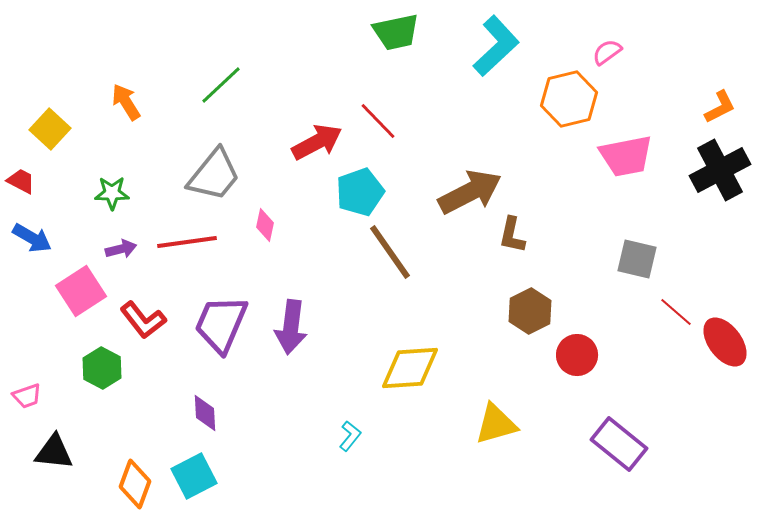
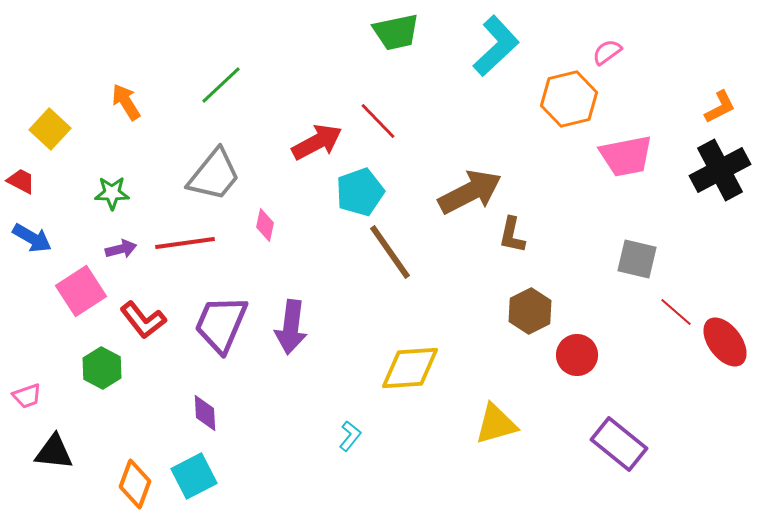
red line at (187, 242): moved 2 px left, 1 px down
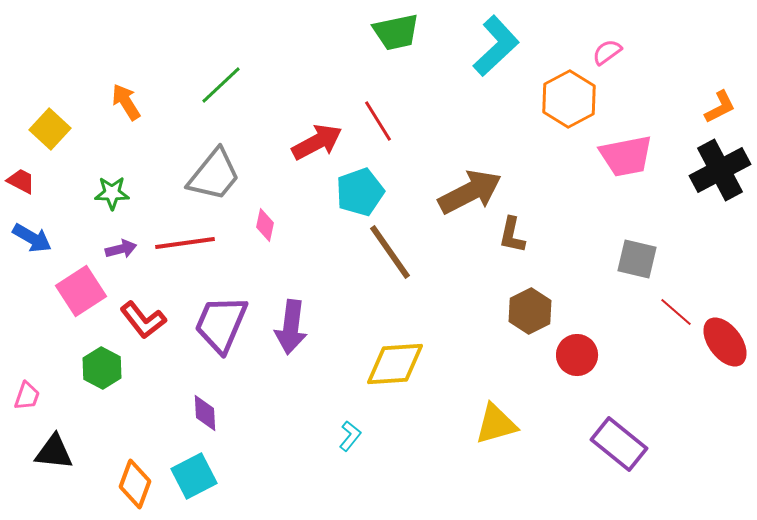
orange hexagon at (569, 99): rotated 14 degrees counterclockwise
red line at (378, 121): rotated 12 degrees clockwise
yellow diamond at (410, 368): moved 15 px left, 4 px up
pink trapezoid at (27, 396): rotated 52 degrees counterclockwise
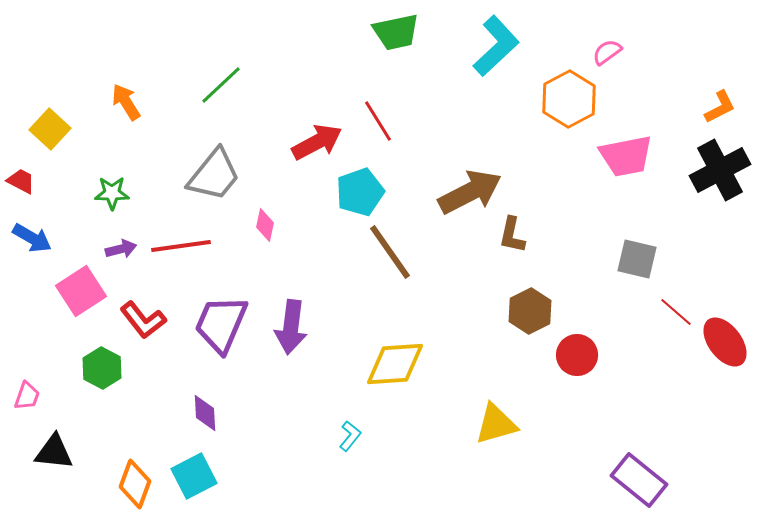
red line at (185, 243): moved 4 px left, 3 px down
purple rectangle at (619, 444): moved 20 px right, 36 px down
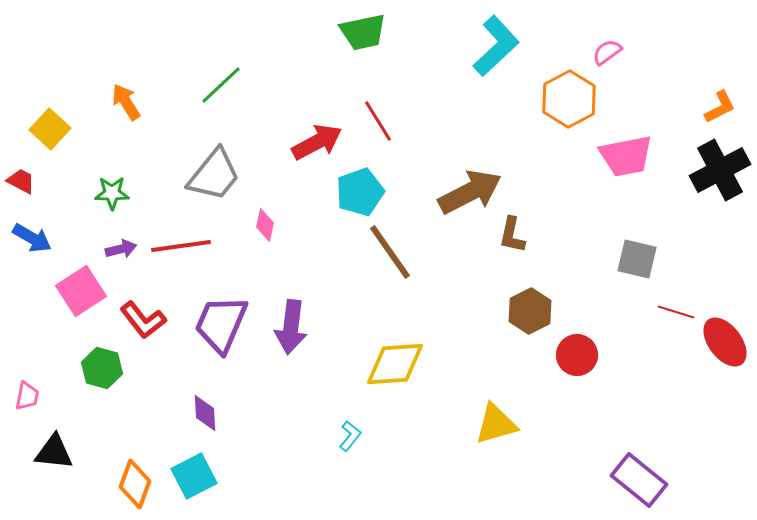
green trapezoid at (396, 32): moved 33 px left
red line at (676, 312): rotated 24 degrees counterclockwise
green hexagon at (102, 368): rotated 12 degrees counterclockwise
pink trapezoid at (27, 396): rotated 8 degrees counterclockwise
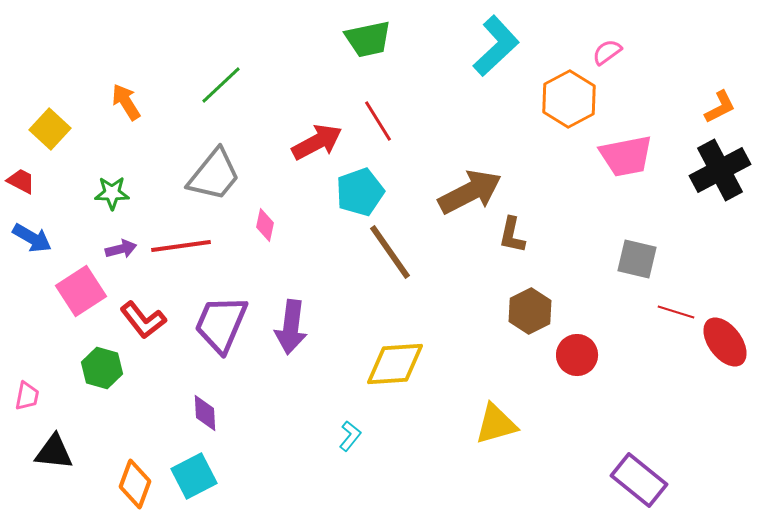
green trapezoid at (363, 32): moved 5 px right, 7 px down
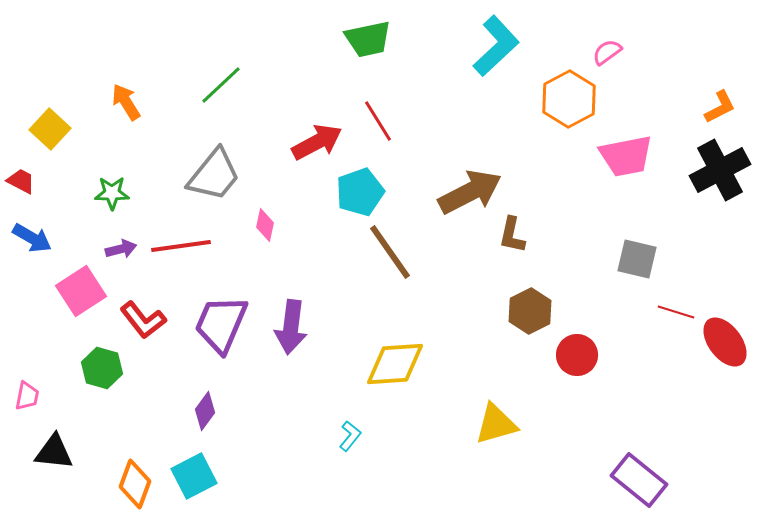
purple diamond at (205, 413): moved 2 px up; rotated 39 degrees clockwise
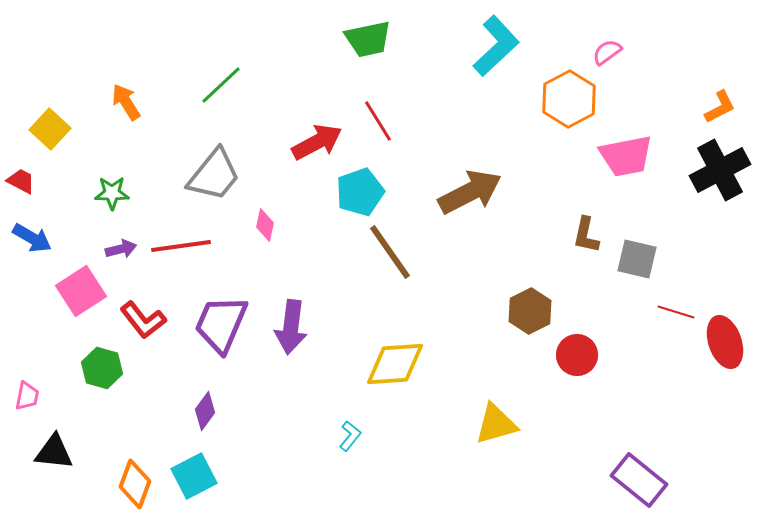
brown L-shape at (512, 235): moved 74 px right
red ellipse at (725, 342): rotated 18 degrees clockwise
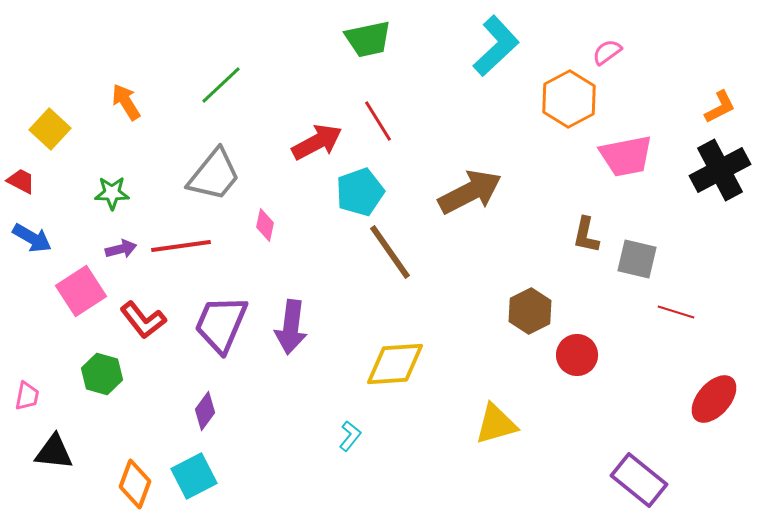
red ellipse at (725, 342): moved 11 px left, 57 px down; rotated 60 degrees clockwise
green hexagon at (102, 368): moved 6 px down
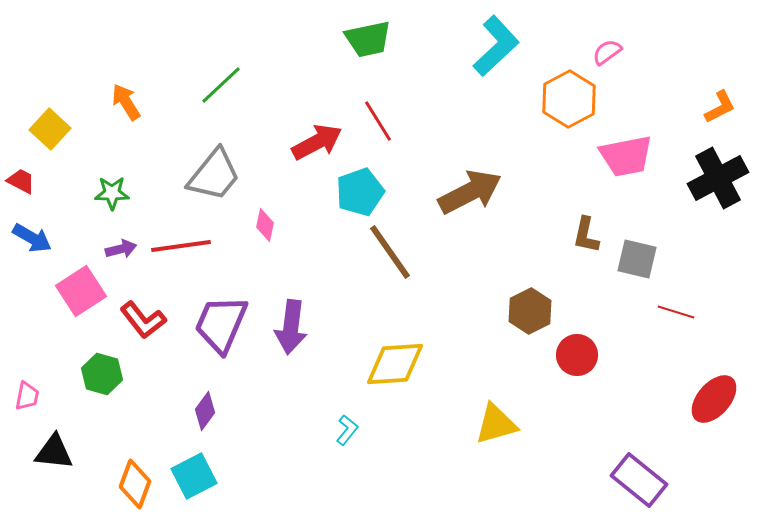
black cross at (720, 170): moved 2 px left, 8 px down
cyan L-shape at (350, 436): moved 3 px left, 6 px up
